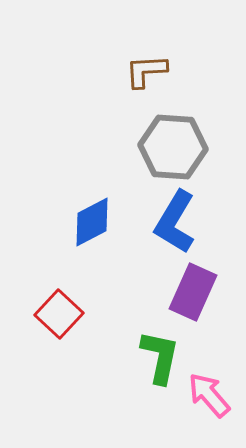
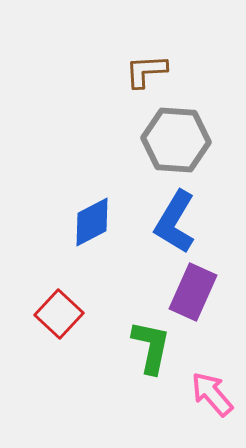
gray hexagon: moved 3 px right, 7 px up
green L-shape: moved 9 px left, 10 px up
pink arrow: moved 3 px right, 1 px up
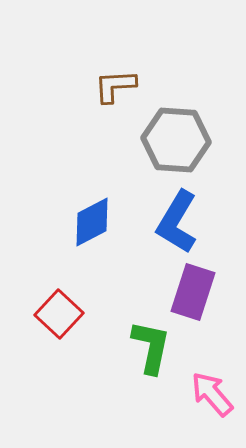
brown L-shape: moved 31 px left, 15 px down
blue L-shape: moved 2 px right
purple rectangle: rotated 6 degrees counterclockwise
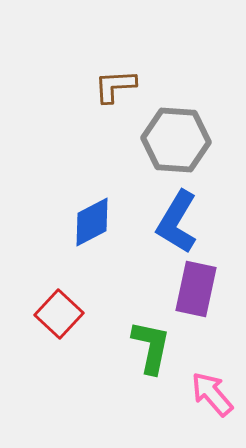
purple rectangle: moved 3 px right, 3 px up; rotated 6 degrees counterclockwise
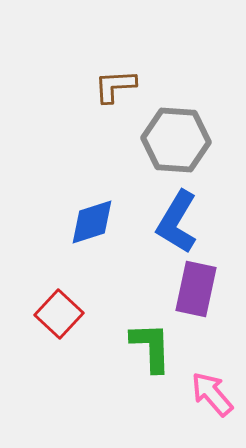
blue diamond: rotated 10 degrees clockwise
green L-shape: rotated 14 degrees counterclockwise
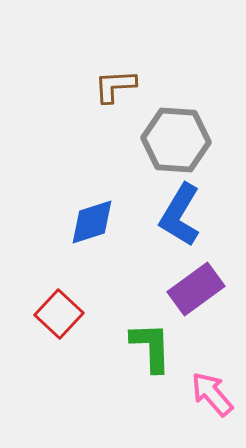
blue L-shape: moved 3 px right, 7 px up
purple rectangle: rotated 42 degrees clockwise
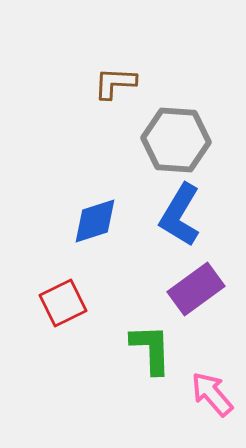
brown L-shape: moved 3 px up; rotated 6 degrees clockwise
blue diamond: moved 3 px right, 1 px up
red square: moved 4 px right, 11 px up; rotated 21 degrees clockwise
green L-shape: moved 2 px down
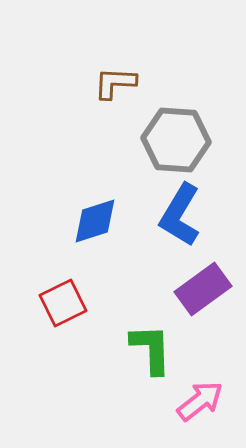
purple rectangle: moved 7 px right
pink arrow: moved 12 px left, 7 px down; rotated 93 degrees clockwise
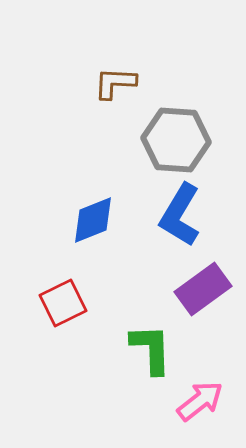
blue diamond: moved 2 px left, 1 px up; rotated 4 degrees counterclockwise
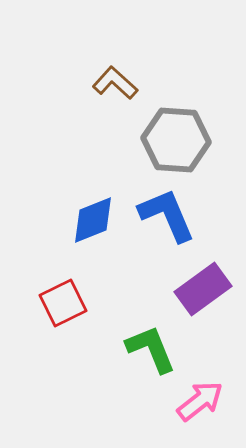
brown L-shape: rotated 39 degrees clockwise
blue L-shape: moved 13 px left; rotated 126 degrees clockwise
green L-shape: rotated 20 degrees counterclockwise
